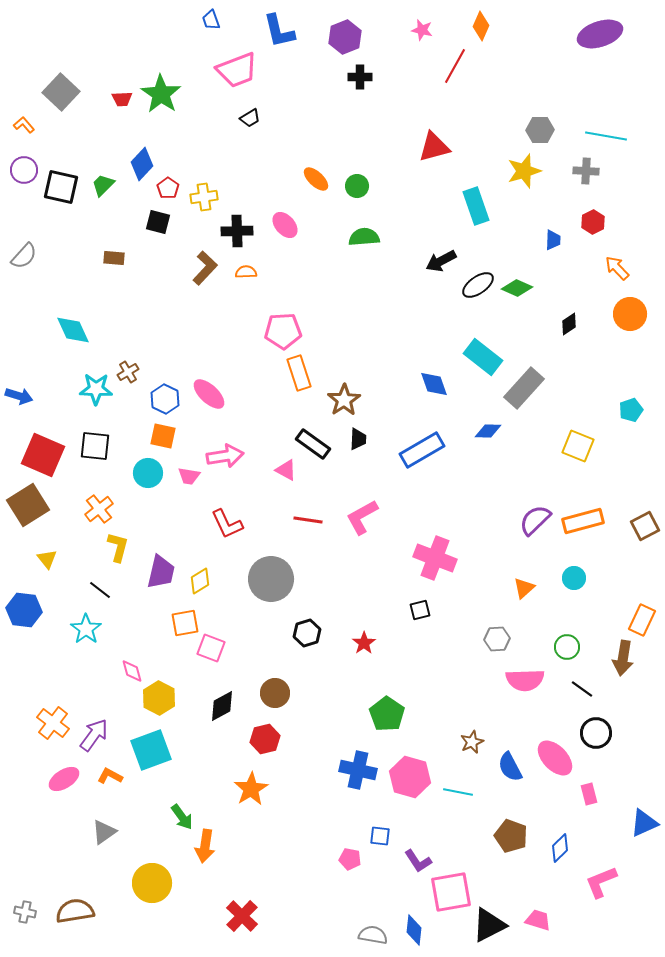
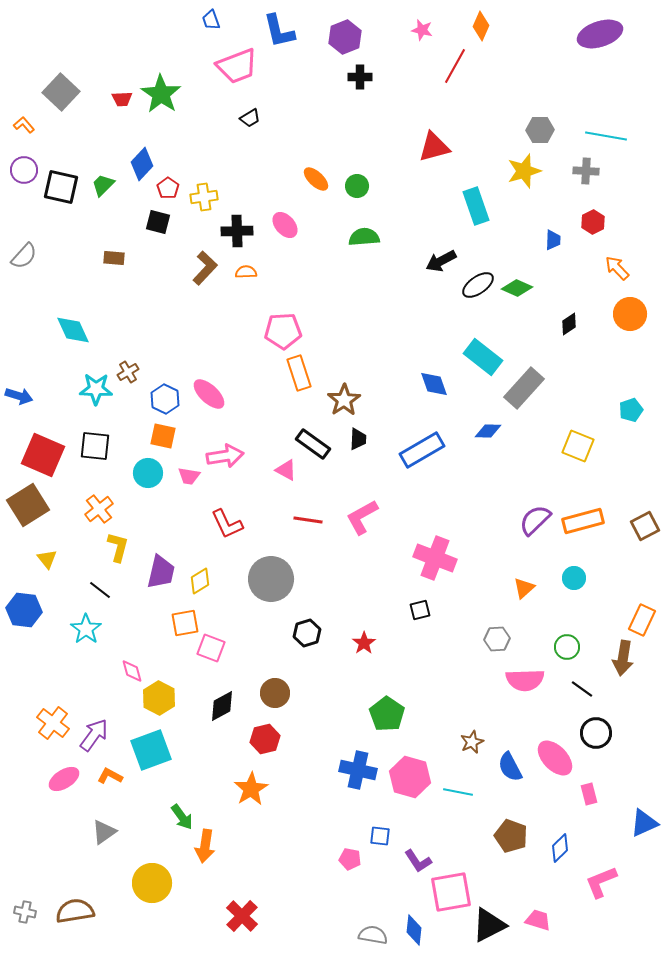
pink trapezoid at (237, 70): moved 4 px up
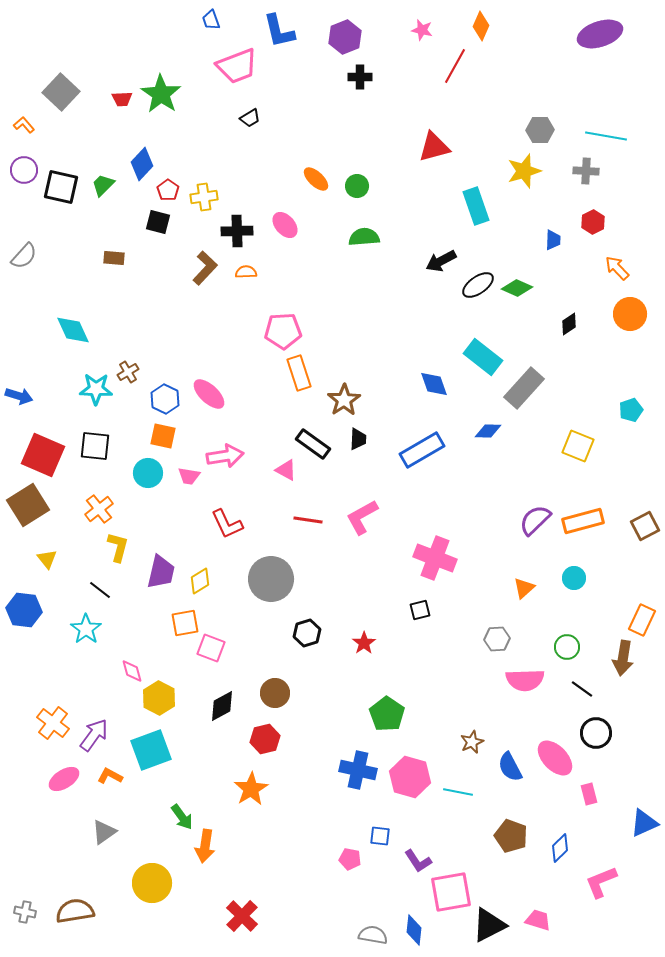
red pentagon at (168, 188): moved 2 px down
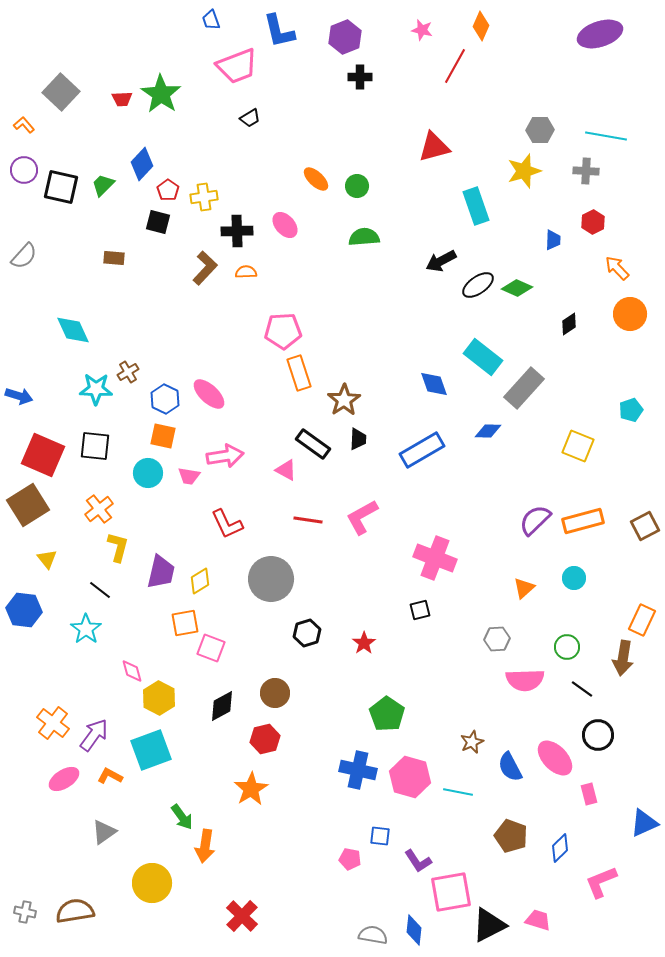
black circle at (596, 733): moved 2 px right, 2 px down
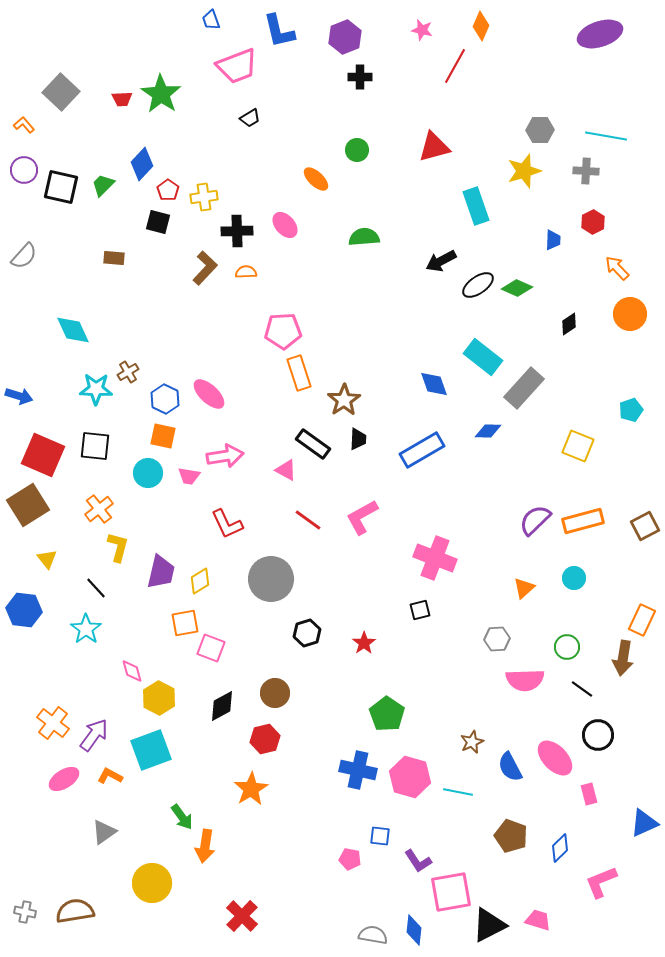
green circle at (357, 186): moved 36 px up
red line at (308, 520): rotated 28 degrees clockwise
black line at (100, 590): moved 4 px left, 2 px up; rotated 10 degrees clockwise
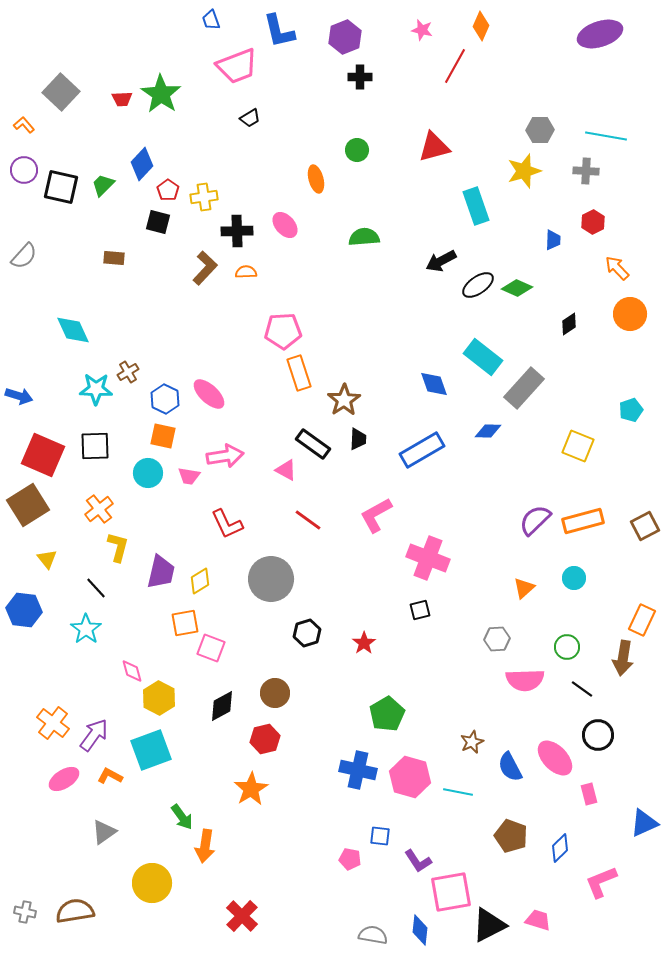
orange ellipse at (316, 179): rotated 32 degrees clockwise
black square at (95, 446): rotated 8 degrees counterclockwise
pink L-shape at (362, 517): moved 14 px right, 2 px up
pink cross at (435, 558): moved 7 px left
green pentagon at (387, 714): rotated 8 degrees clockwise
blue diamond at (414, 930): moved 6 px right
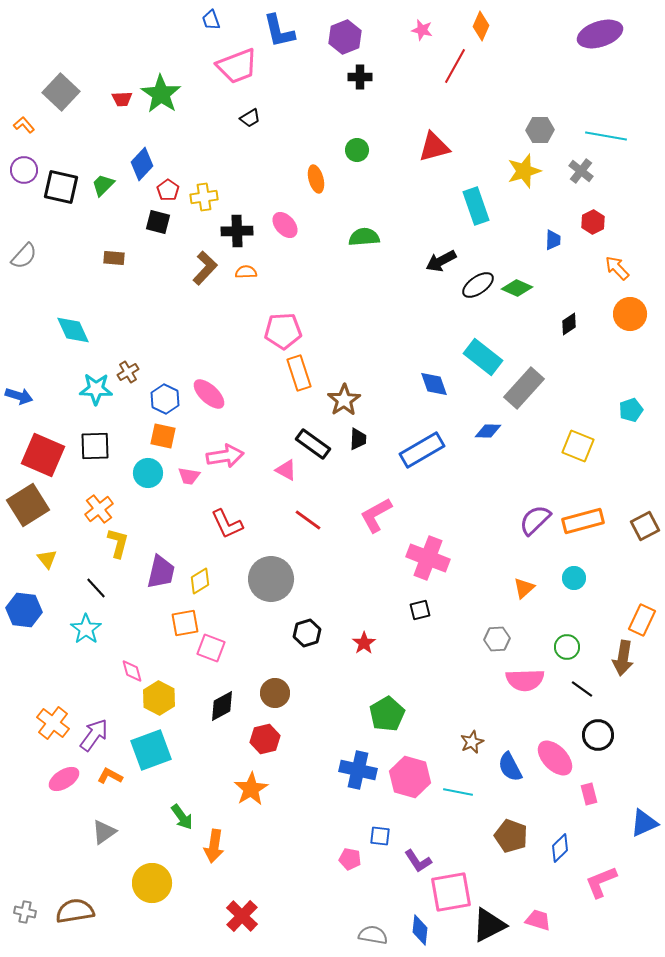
gray cross at (586, 171): moved 5 px left; rotated 35 degrees clockwise
yellow L-shape at (118, 547): moved 4 px up
orange arrow at (205, 846): moved 9 px right
